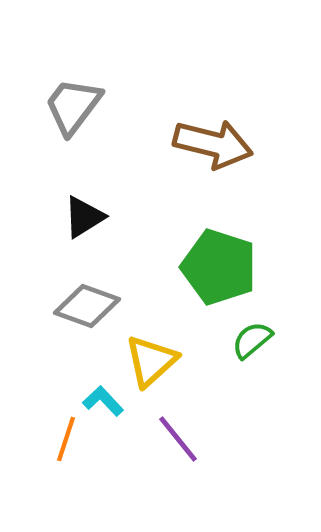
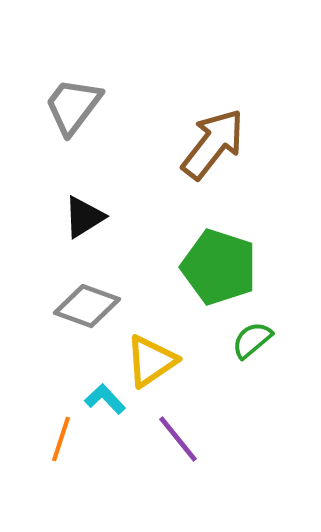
brown arrow: rotated 66 degrees counterclockwise
yellow triangle: rotated 8 degrees clockwise
cyan L-shape: moved 2 px right, 2 px up
orange line: moved 5 px left
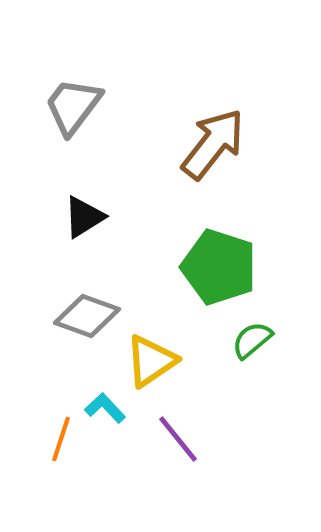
gray diamond: moved 10 px down
cyan L-shape: moved 9 px down
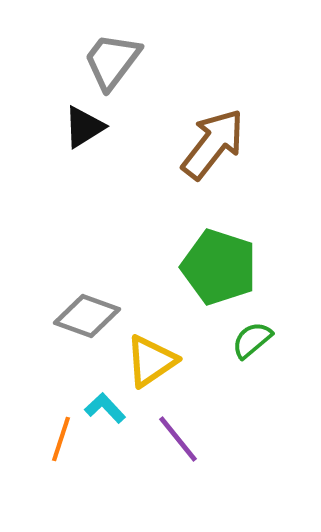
gray trapezoid: moved 39 px right, 45 px up
black triangle: moved 90 px up
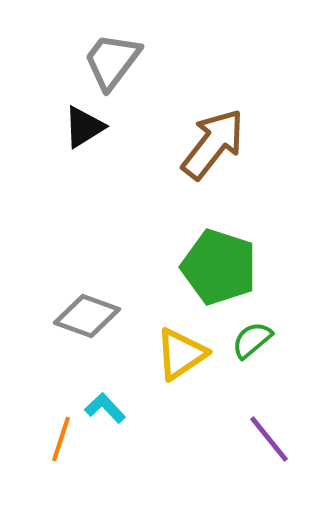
yellow triangle: moved 30 px right, 7 px up
purple line: moved 91 px right
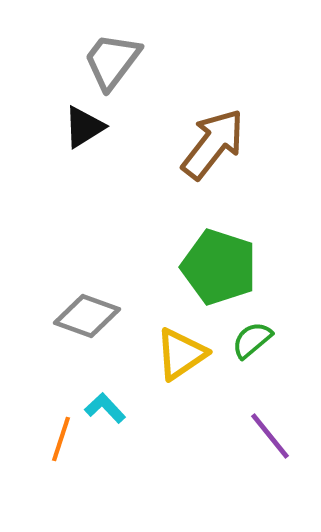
purple line: moved 1 px right, 3 px up
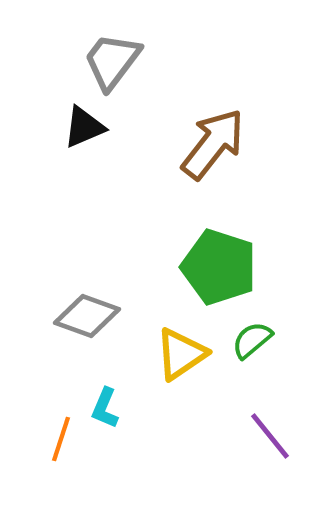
black triangle: rotated 9 degrees clockwise
cyan L-shape: rotated 114 degrees counterclockwise
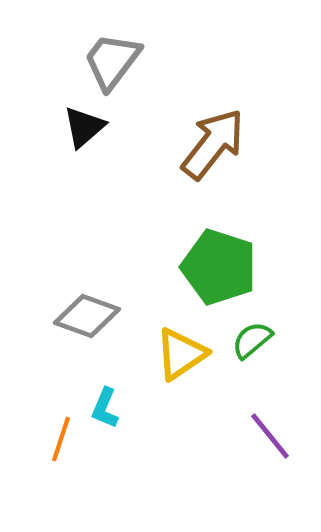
black triangle: rotated 18 degrees counterclockwise
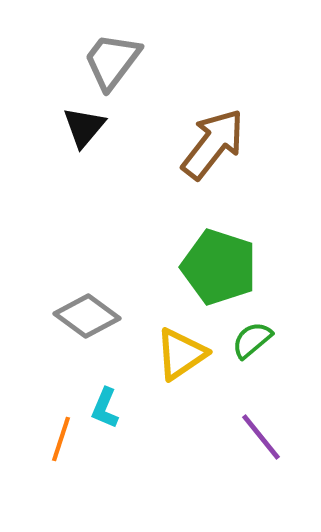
black triangle: rotated 9 degrees counterclockwise
gray diamond: rotated 16 degrees clockwise
purple line: moved 9 px left, 1 px down
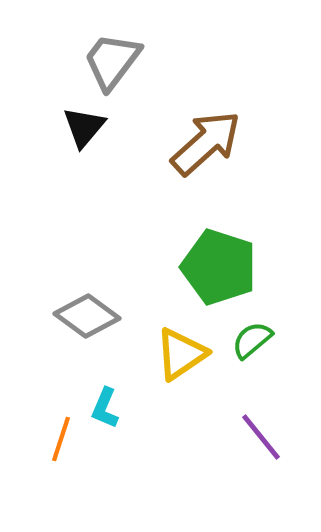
brown arrow: moved 7 px left, 1 px up; rotated 10 degrees clockwise
